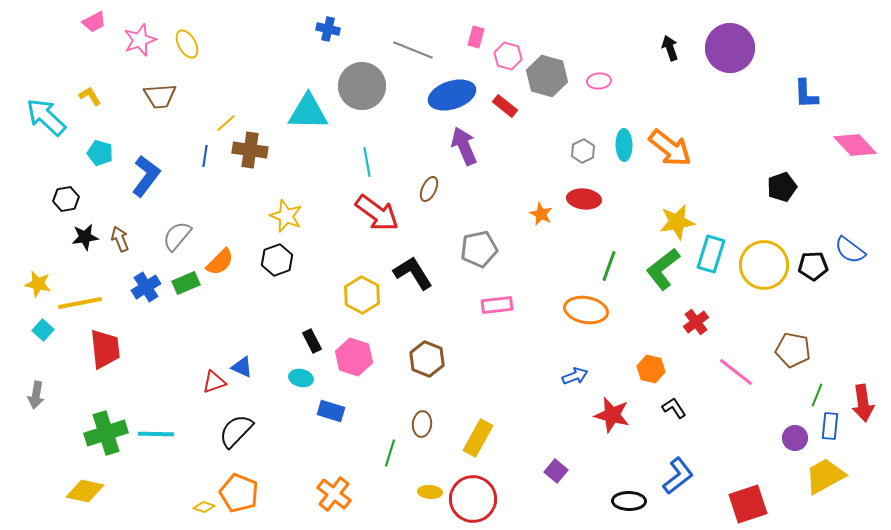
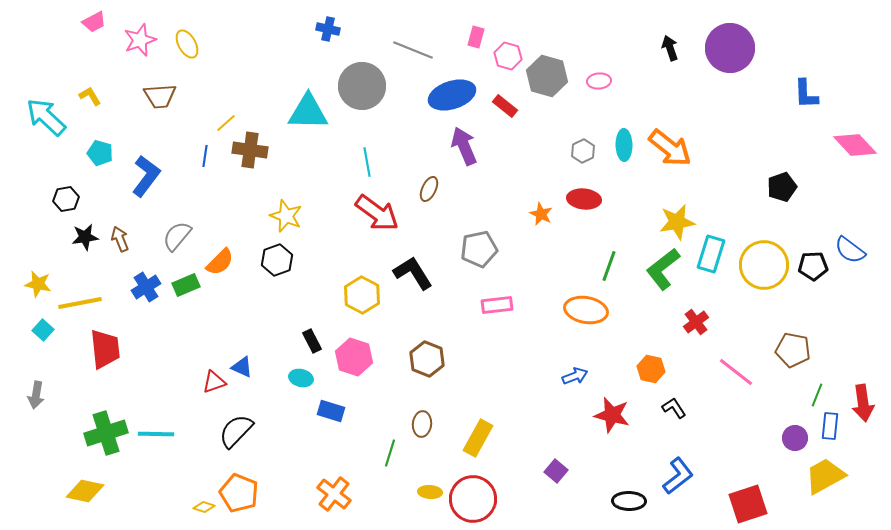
green rectangle at (186, 283): moved 2 px down
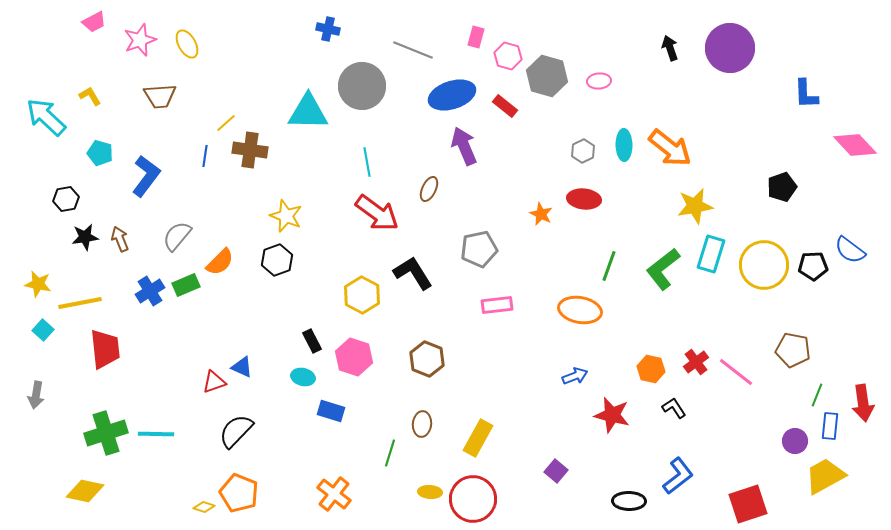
yellow star at (677, 222): moved 18 px right, 16 px up
blue cross at (146, 287): moved 4 px right, 4 px down
orange ellipse at (586, 310): moved 6 px left
red cross at (696, 322): moved 40 px down
cyan ellipse at (301, 378): moved 2 px right, 1 px up
purple circle at (795, 438): moved 3 px down
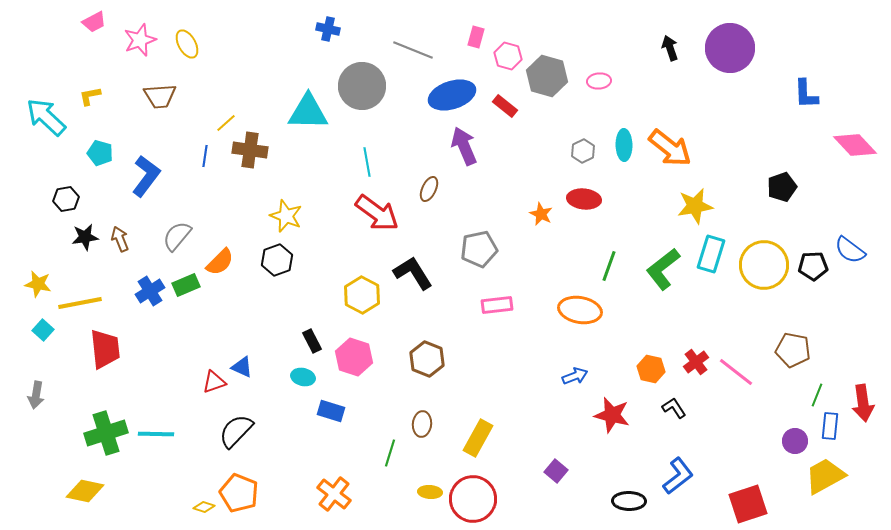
yellow L-shape at (90, 96): rotated 70 degrees counterclockwise
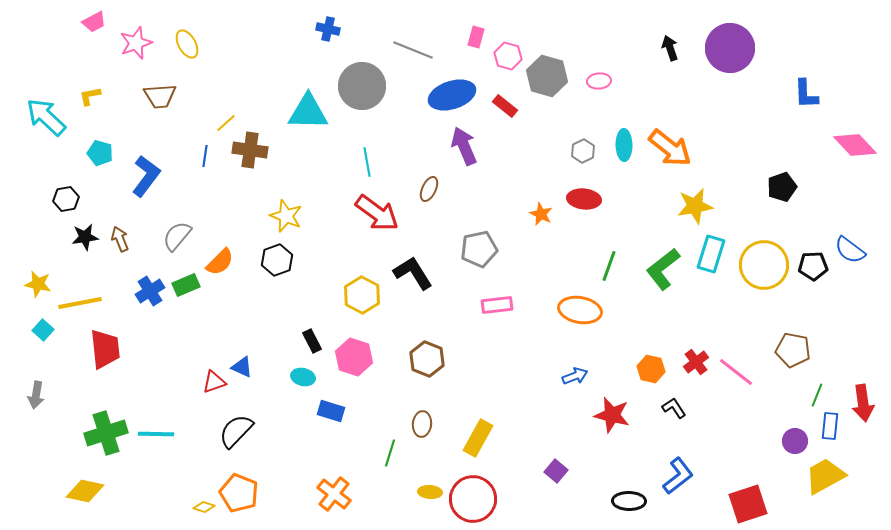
pink star at (140, 40): moved 4 px left, 3 px down
